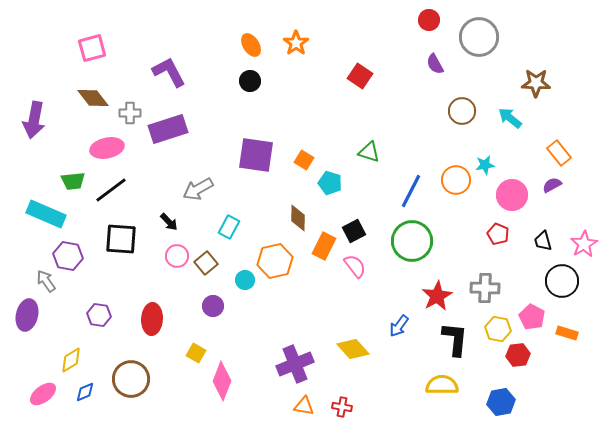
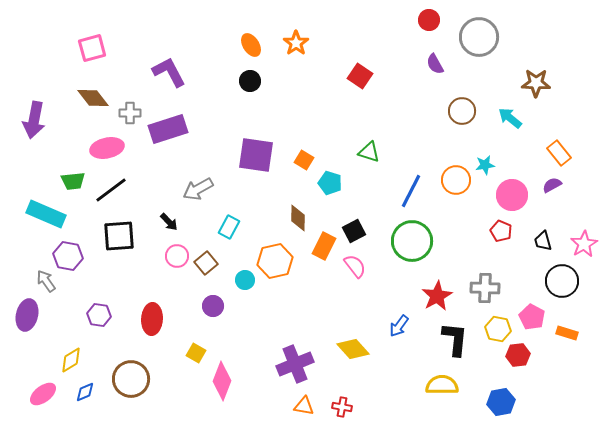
red pentagon at (498, 234): moved 3 px right, 3 px up
black square at (121, 239): moved 2 px left, 3 px up; rotated 8 degrees counterclockwise
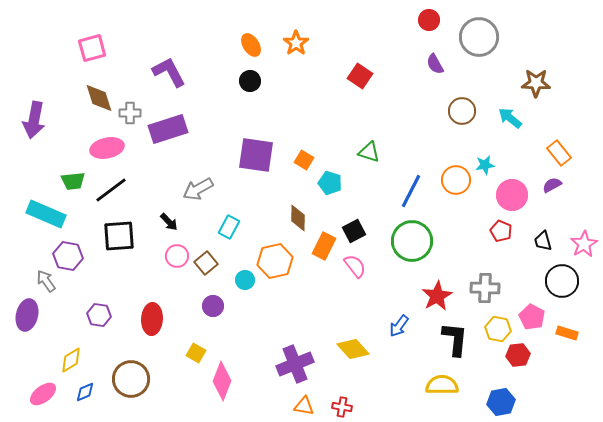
brown diamond at (93, 98): moved 6 px right; rotated 20 degrees clockwise
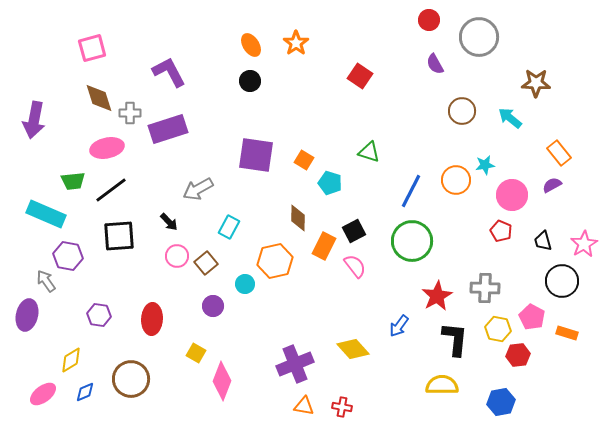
cyan circle at (245, 280): moved 4 px down
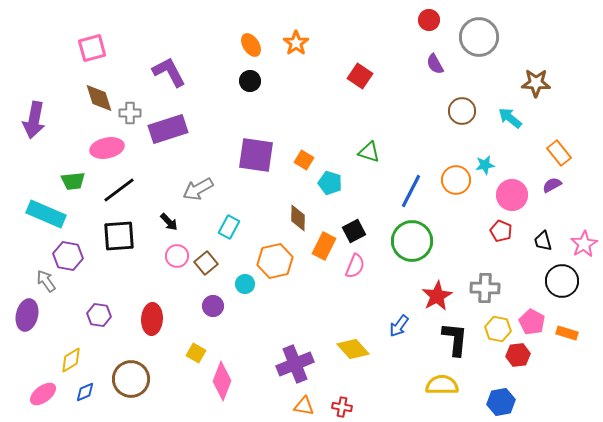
black line at (111, 190): moved 8 px right
pink semicircle at (355, 266): rotated 60 degrees clockwise
pink pentagon at (532, 317): moved 5 px down
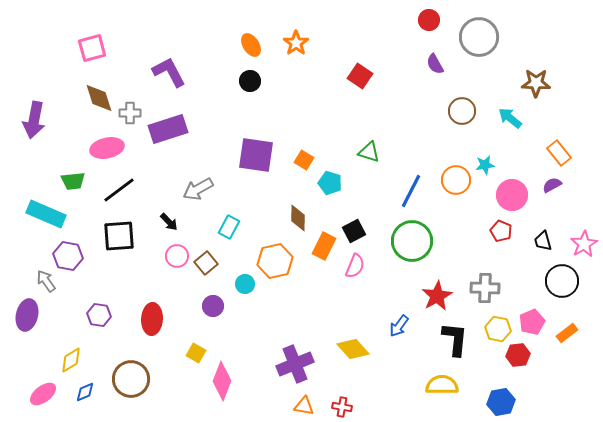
pink pentagon at (532, 322): rotated 20 degrees clockwise
orange rectangle at (567, 333): rotated 55 degrees counterclockwise
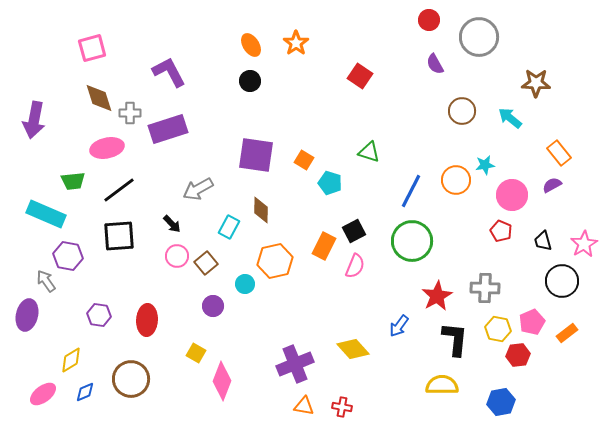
brown diamond at (298, 218): moved 37 px left, 8 px up
black arrow at (169, 222): moved 3 px right, 2 px down
red ellipse at (152, 319): moved 5 px left, 1 px down
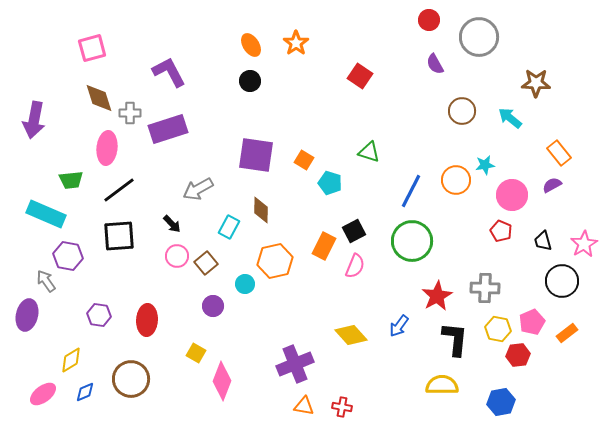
pink ellipse at (107, 148): rotated 72 degrees counterclockwise
green trapezoid at (73, 181): moved 2 px left, 1 px up
yellow diamond at (353, 349): moved 2 px left, 14 px up
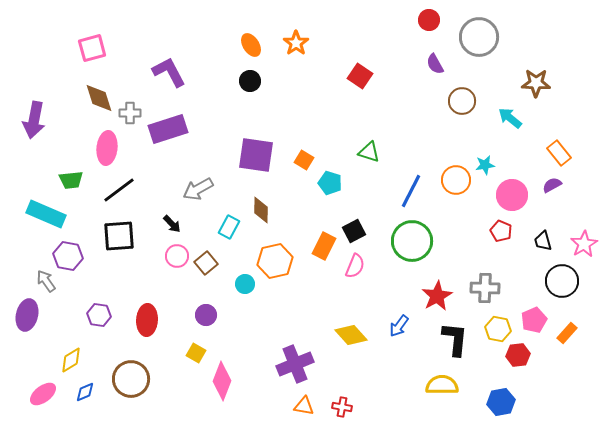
brown circle at (462, 111): moved 10 px up
purple circle at (213, 306): moved 7 px left, 9 px down
pink pentagon at (532, 322): moved 2 px right, 2 px up
orange rectangle at (567, 333): rotated 10 degrees counterclockwise
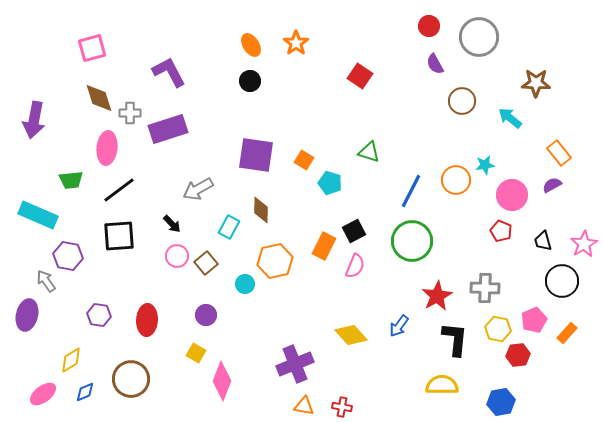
red circle at (429, 20): moved 6 px down
cyan rectangle at (46, 214): moved 8 px left, 1 px down
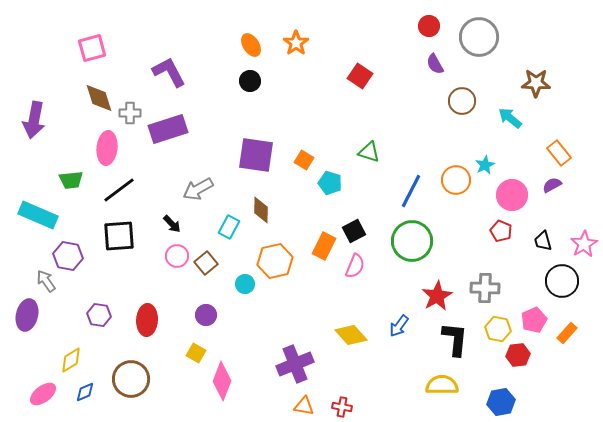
cyan star at (485, 165): rotated 18 degrees counterclockwise
